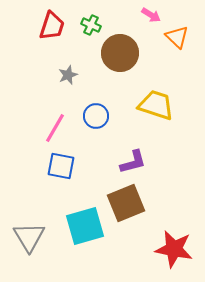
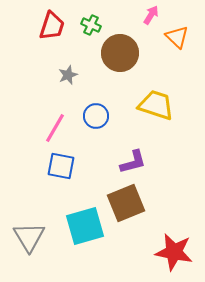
pink arrow: rotated 90 degrees counterclockwise
red star: moved 3 px down
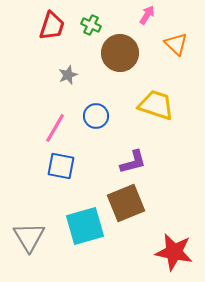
pink arrow: moved 4 px left
orange triangle: moved 1 px left, 7 px down
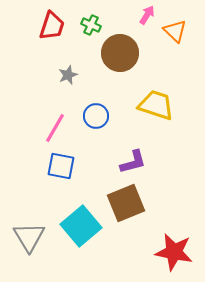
orange triangle: moved 1 px left, 13 px up
cyan square: moved 4 px left; rotated 24 degrees counterclockwise
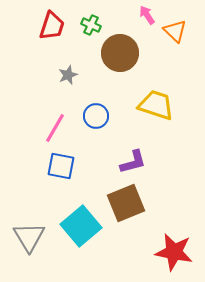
pink arrow: rotated 66 degrees counterclockwise
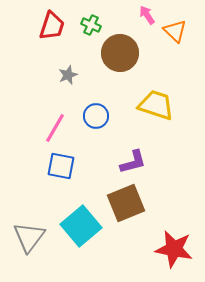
gray triangle: rotated 8 degrees clockwise
red star: moved 3 px up
